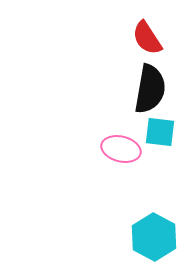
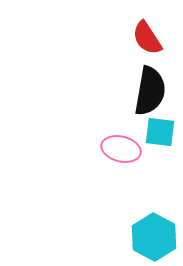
black semicircle: moved 2 px down
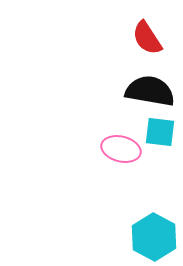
black semicircle: rotated 90 degrees counterclockwise
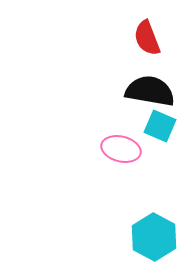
red semicircle: rotated 12 degrees clockwise
cyan square: moved 6 px up; rotated 16 degrees clockwise
